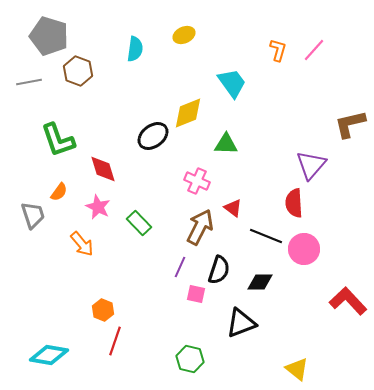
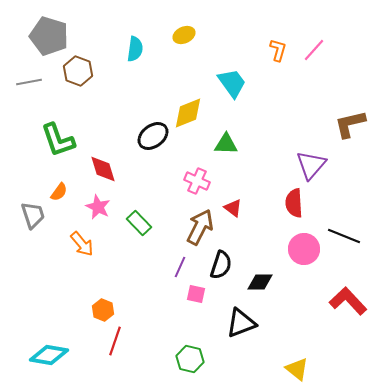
black line: moved 78 px right
black semicircle: moved 2 px right, 5 px up
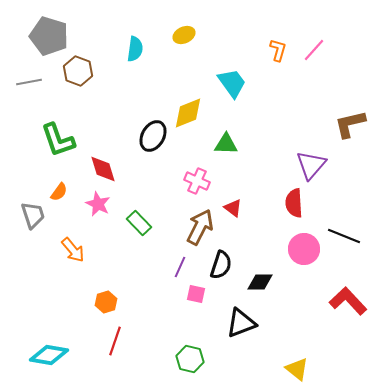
black ellipse: rotated 24 degrees counterclockwise
pink star: moved 3 px up
orange arrow: moved 9 px left, 6 px down
orange hexagon: moved 3 px right, 8 px up; rotated 20 degrees clockwise
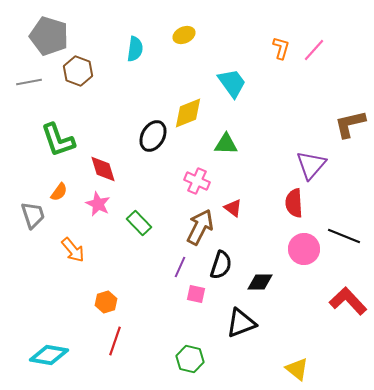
orange L-shape: moved 3 px right, 2 px up
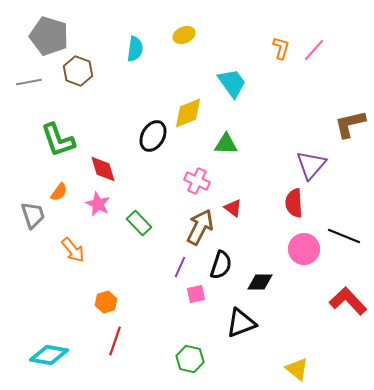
pink square: rotated 24 degrees counterclockwise
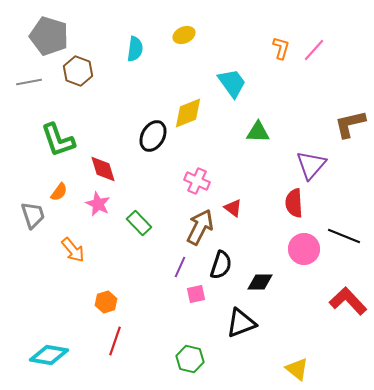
green triangle: moved 32 px right, 12 px up
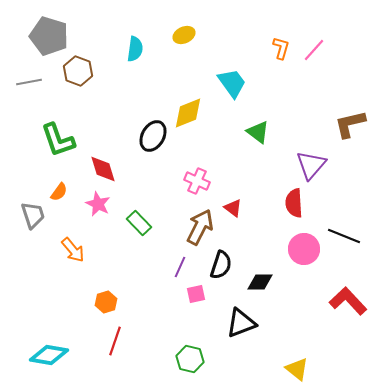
green triangle: rotated 35 degrees clockwise
